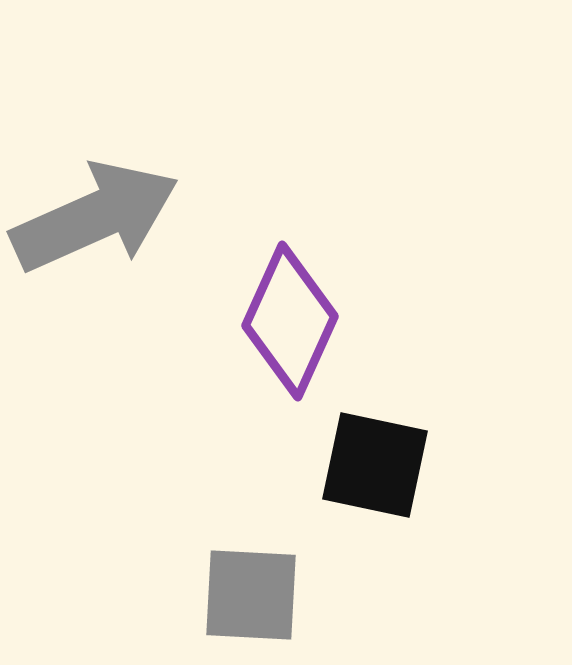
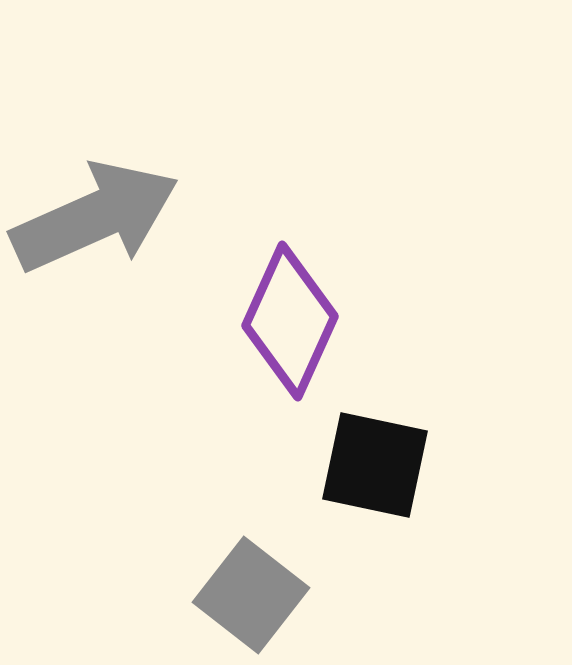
gray square: rotated 35 degrees clockwise
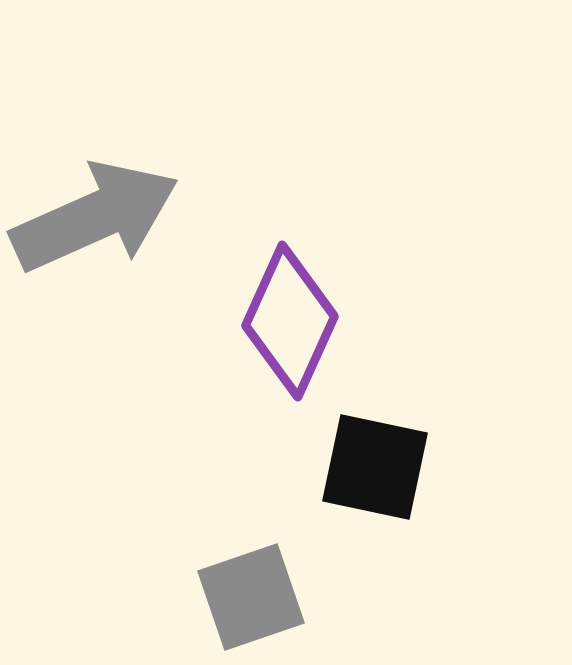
black square: moved 2 px down
gray square: moved 2 px down; rotated 33 degrees clockwise
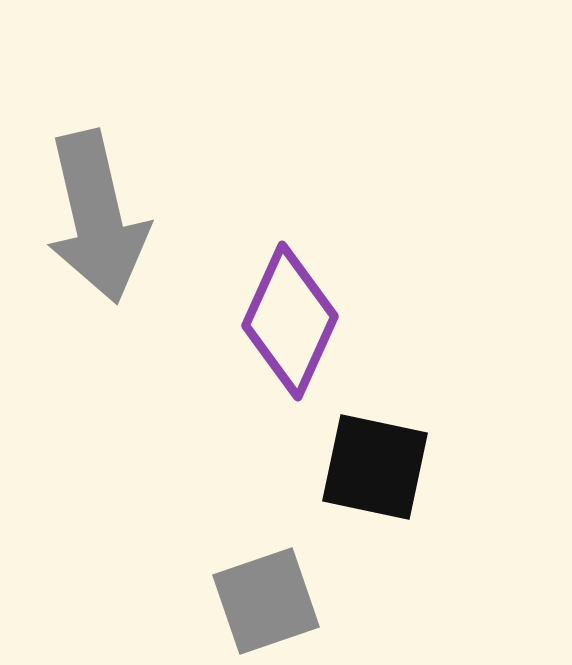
gray arrow: moved 2 px right; rotated 101 degrees clockwise
gray square: moved 15 px right, 4 px down
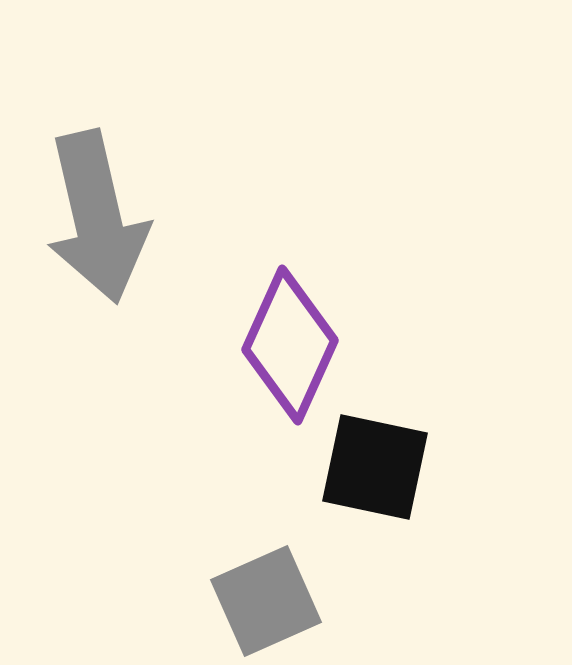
purple diamond: moved 24 px down
gray square: rotated 5 degrees counterclockwise
